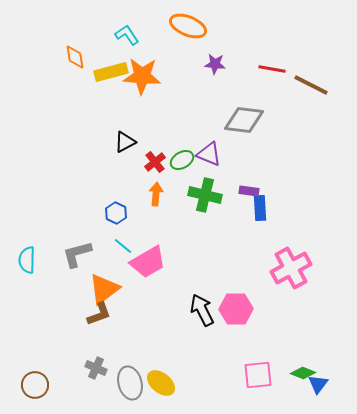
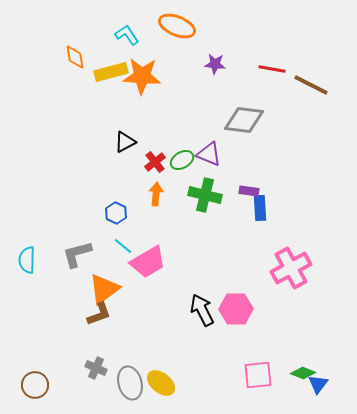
orange ellipse: moved 11 px left
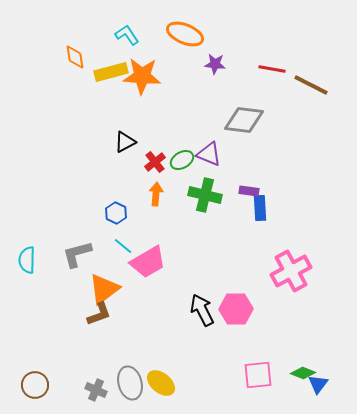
orange ellipse: moved 8 px right, 8 px down
pink cross: moved 3 px down
gray cross: moved 22 px down
